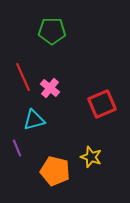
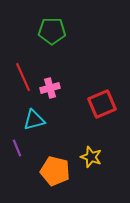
pink cross: rotated 36 degrees clockwise
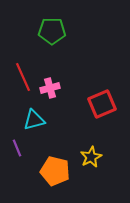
yellow star: rotated 25 degrees clockwise
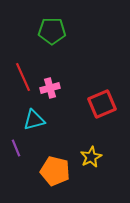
purple line: moved 1 px left
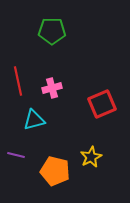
red line: moved 5 px left, 4 px down; rotated 12 degrees clockwise
pink cross: moved 2 px right
purple line: moved 7 px down; rotated 54 degrees counterclockwise
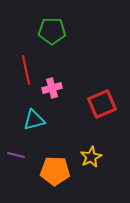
red line: moved 8 px right, 11 px up
orange pentagon: rotated 12 degrees counterclockwise
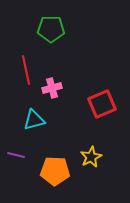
green pentagon: moved 1 px left, 2 px up
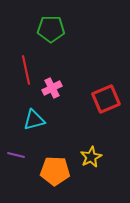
pink cross: rotated 12 degrees counterclockwise
red square: moved 4 px right, 5 px up
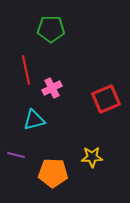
yellow star: moved 1 px right; rotated 25 degrees clockwise
orange pentagon: moved 2 px left, 2 px down
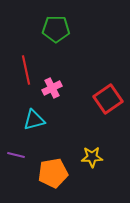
green pentagon: moved 5 px right
red square: moved 2 px right; rotated 12 degrees counterclockwise
orange pentagon: rotated 12 degrees counterclockwise
